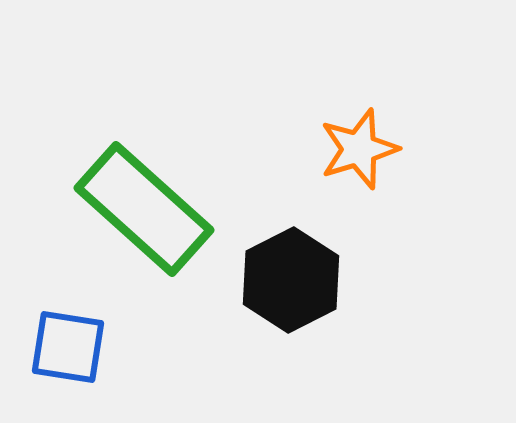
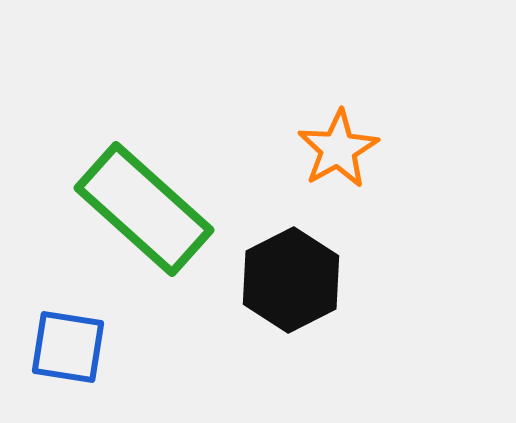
orange star: moved 21 px left; rotated 12 degrees counterclockwise
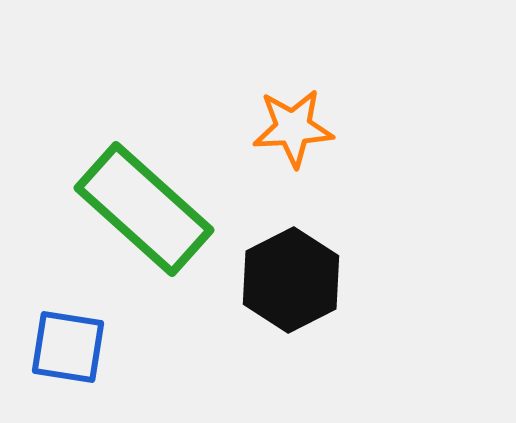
orange star: moved 45 px left, 21 px up; rotated 26 degrees clockwise
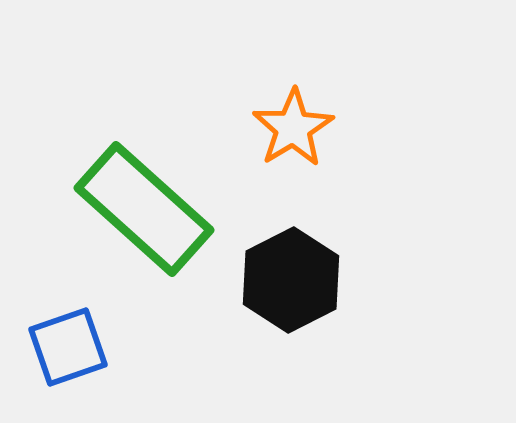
orange star: rotated 28 degrees counterclockwise
blue square: rotated 28 degrees counterclockwise
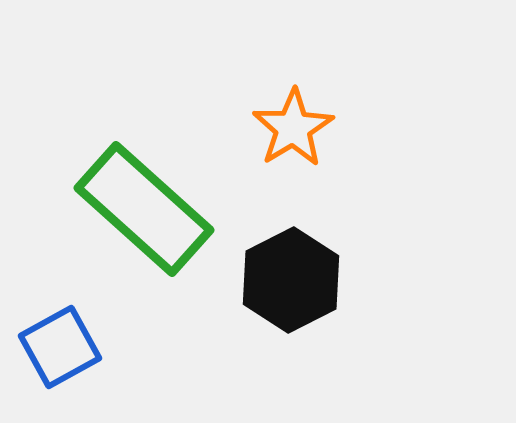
blue square: moved 8 px left; rotated 10 degrees counterclockwise
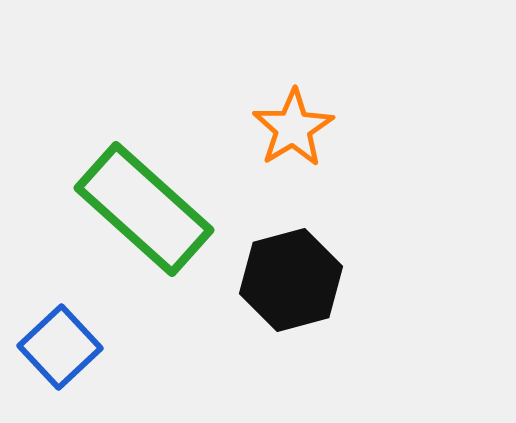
black hexagon: rotated 12 degrees clockwise
blue square: rotated 14 degrees counterclockwise
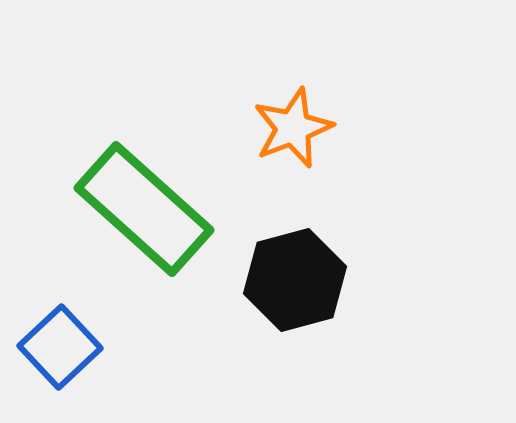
orange star: rotated 10 degrees clockwise
black hexagon: moved 4 px right
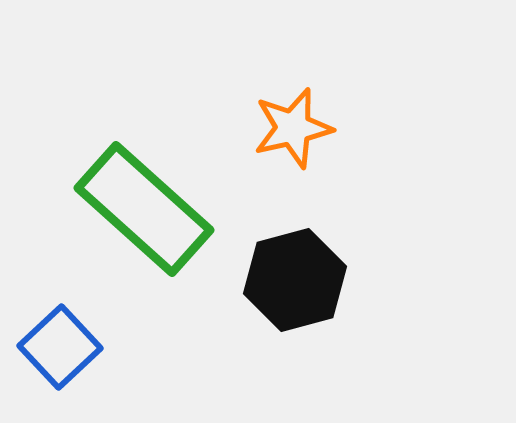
orange star: rotated 8 degrees clockwise
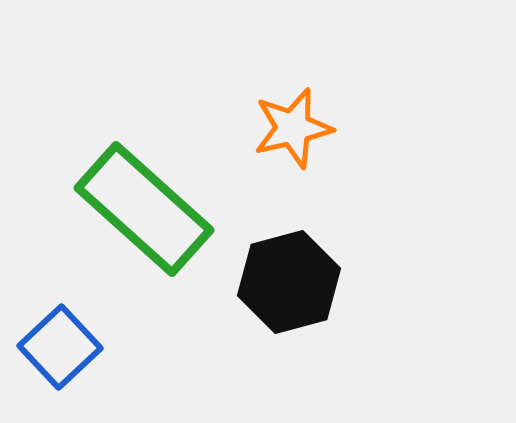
black hexagon: moved 6 px left, 2 px down
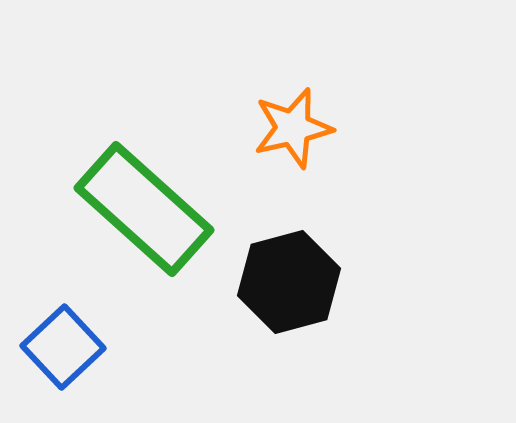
blue square: moved 3 px right
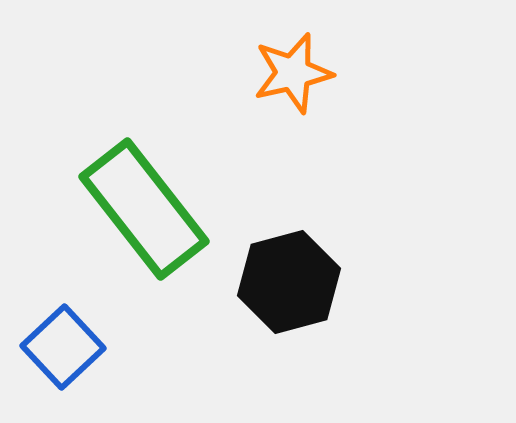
orange star: moved 55 px up
green rectangle: rotated 10 degrees clockwise
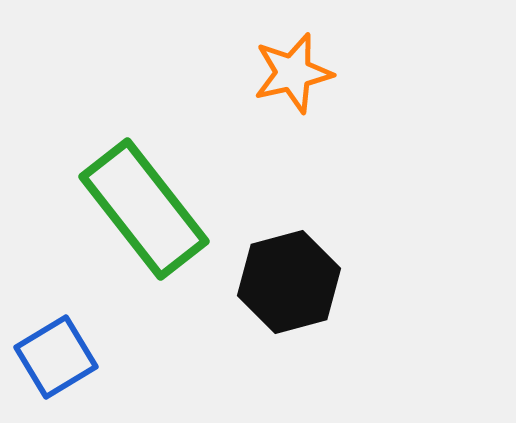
blue square: moved 7 px left, 10 px down; rotated 12 degrees clockwise
